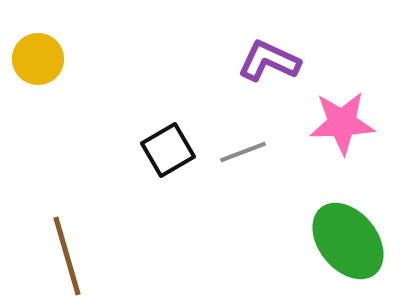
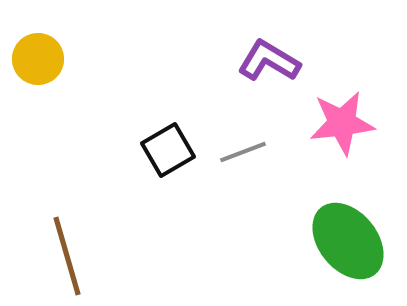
purple L-shape: rotated 6 degrees clockwise
pink star: rotated 4 degrees counterclockwise
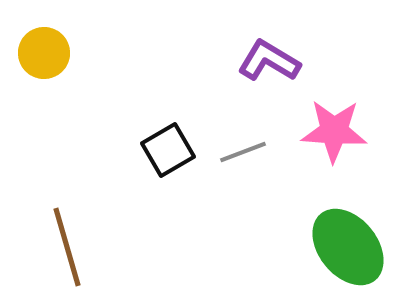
yellow circle: moved 6 px right, 6 px up
pink star: moved 8 px left, 8 px down; rotated 10 degrees clockwise
green ellipse: moved 6 px down
brown line: moved 9 px up
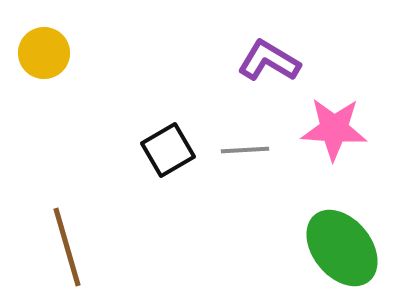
pink star: moved 2 px up
gray line: moved 2 px right, 2 px up; rotated 18 degrees clockwise
green ellipse: moved 6 px left, 1 px down
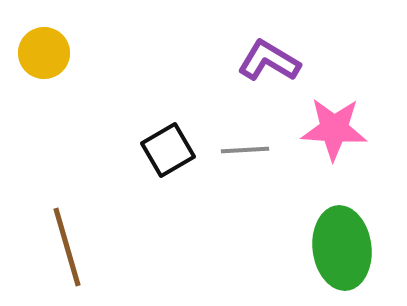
green ellipse: rotated 32 degrees clockwise
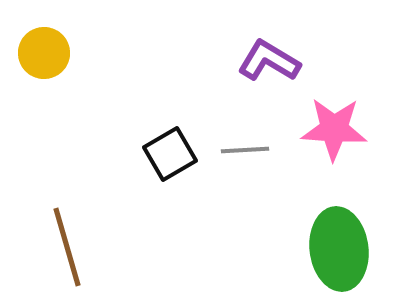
black square: moved 2 px right, 4 px down
green ellipse: moved 3 px left, 1 px down
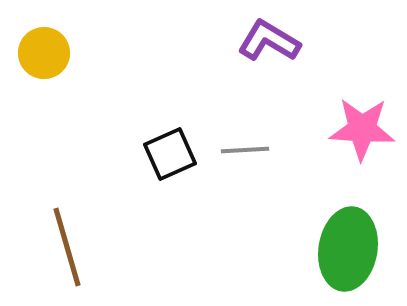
purple L-shape: moved 20 px up
pink star: moved 28 px right
black square: rotated 6 degrees clockwise
green ellipse: moved 9 px right; rotated 16 degrees clockwise
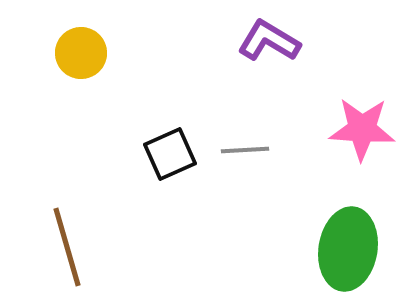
yellow circle: moved 37 px right
